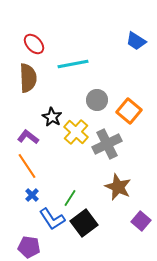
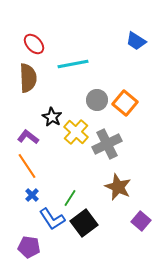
orange square: moved 4 px left, 8 px up
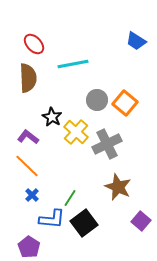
orange line: rotated 12 degrees counterclockwise
blue L-shape: rotated 52 degrees counterclockwise
purple pentagon: rotated 25 degrees clockwise
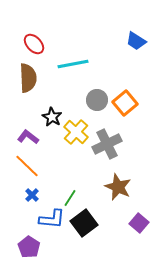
orange square: rotated 10 degrees clockwise
purple square: moved 2 px left, 2 px down
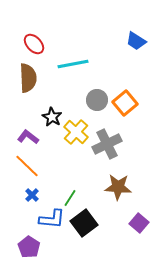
brown star: rotated 20 degrees counterclockwise
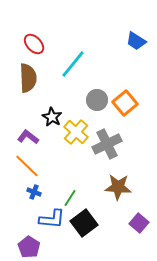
cyan line: rotated 40 degrees counterclockwise
blue cross: moved 2 px right, 3 px up; rotated 24 degrees counterclockwise
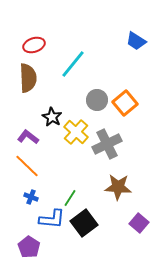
red ellipse: moved 1 px down; rotated 65 degrees counterclockwise
blue cross: moved 3 px left, 5 px down
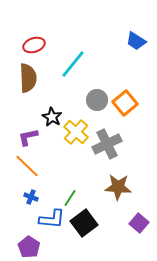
purple L-shape: rotated 50 degrees counterclockwise
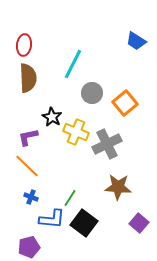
red ellipse: moved 10 px left; rotated 65 degrees counterclockwise
cyan line: rotated 12 degrees counterclockwise
gray circle: moved 5 px left, 7 px up
yellow cross: rotated 20 degrees counterclockwise
black square: rotated 16 degrees counterclockwise
purple pentagon: rotated 25 degrees clockwise
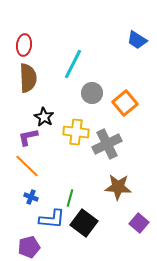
blue trapezoid: moved 1 px right, 1 px up
black star: moved 8 px left
yellow cross: rotated 15 degrees counterclockwise
green line: rotated 18 degrees counterclockwise
